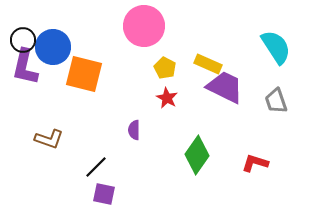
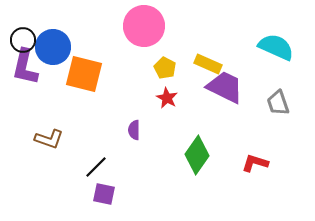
cyan semicircle: rotated 33 degrees counterclockwise
gray trapezoid: moved 2 px right, 2 px down
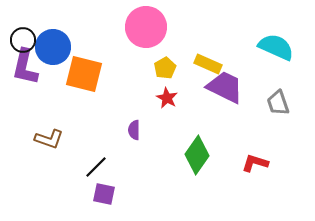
pink circle: moved 2 px right, 1 px down
yellow pentagon: rotated 15 degrees clockwise
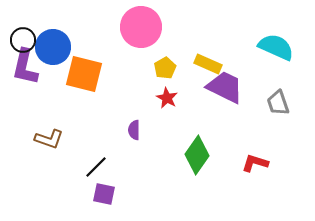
pink circle: moved 5 px left
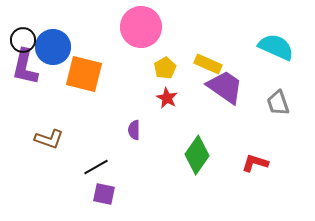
purple trapezoid: rotated 9 degrees clockwise
black line: rotated 15 degrees clockwise
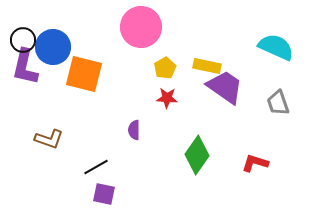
yellow rectangle: moved 1 px left, 2 px down; rotated 12 degrees counterclockwise
red star: rotated 25 degrees counterclockwise
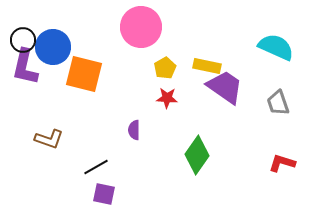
red L-shape: moved 27 px right
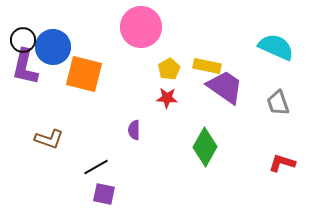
yellow pentagon: moved 4 px right, 1 px down
green diamond: moved 8 px right, 8 px up; rotated 6 degrees counterclockwise
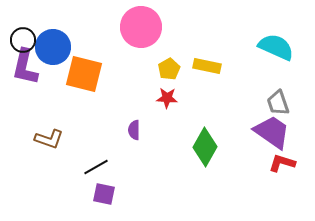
purple trapezoid: moved 47 px right, 45 px down
